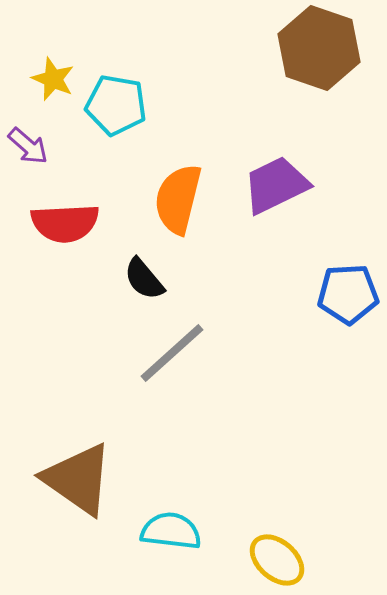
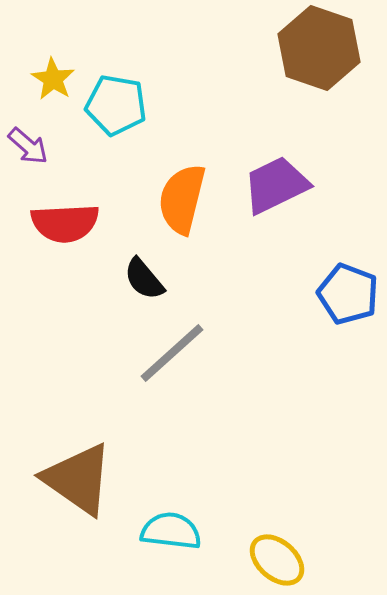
yellow star: rotated 9 degrees clockwise
orange semicircle: moved 4 px right
blue pentagon: rotated 24 degrees clockwise
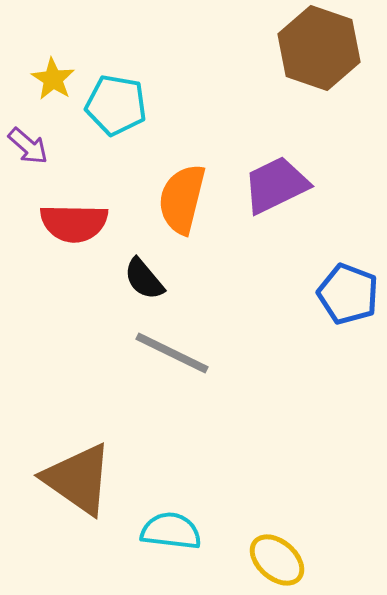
red semicircle: moved 9 px right; rotated 4 degrees clockwise
gray line: rotated 68 degrees clockwise
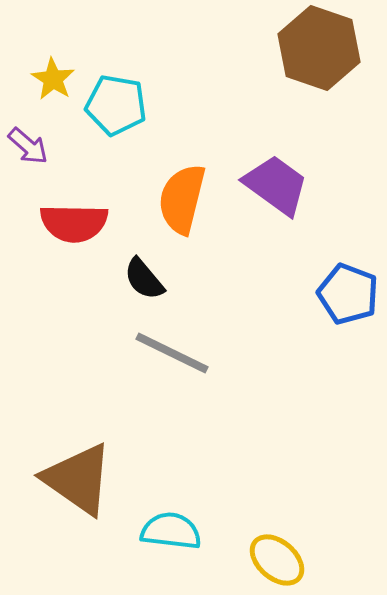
purple trapezoid: rotated 62 degrees clockwise
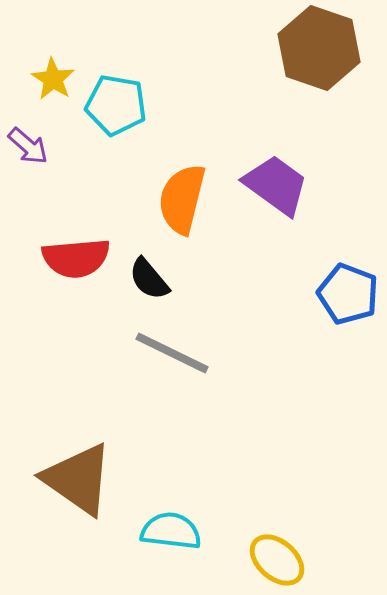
red semicircle: moved 2 px right, 35 px down; rotated 6 degrees counterclockwise
black semicircle: moved 5 px right
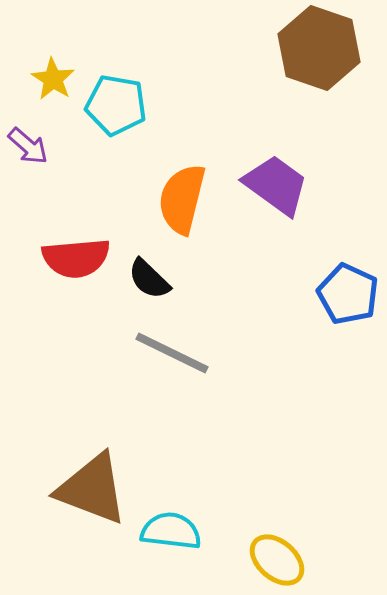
black semicircle: rotated 6 degrees counterclockwise
blue pentagon: rotated 4 degrees clockwise
brown triangle: moved 14 px right, 10 px down; rotated 14 degrees counterclockwise
